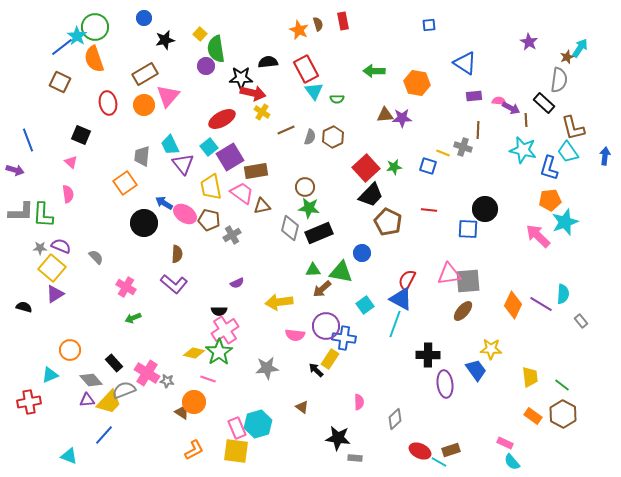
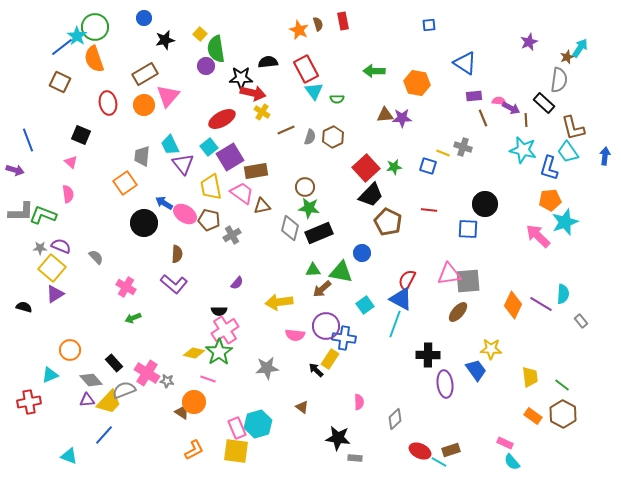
purple star at (529, 42): rotated 18 degrees clockwise
brown line at (478, 130): moved 5 px right, 12 px up; rotated 24 degrees counterclockwise
black circle at (485, 209): moved 5 px up
green L-shape at (43, 215): rotated 108 degrees clockwise
purple semicircle at (237, 283): rotated 24 degrees counterclockwise
brown ellipse at (463, 311): moved 5 px left, 1 px down
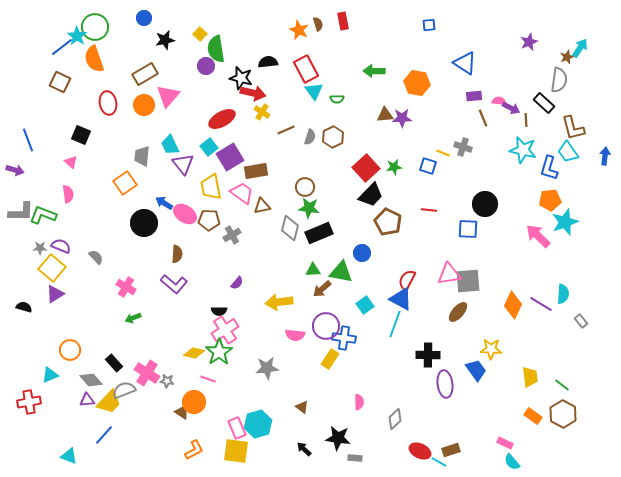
black star at (241, 78): rotated 15 degrees clockwise
brown pentagon at (209, 220): rotated 10 degrees counterclockwise
black arrow at (316, 370): moved 12 px left, 79 px down
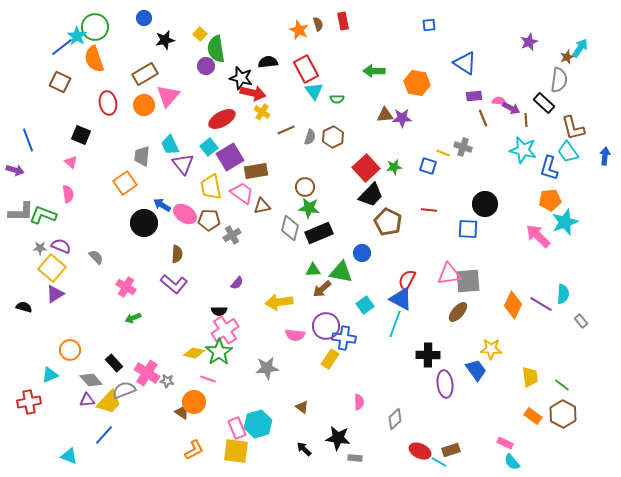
blue arrow at (164, 203): moved 2 px left, 2 px down
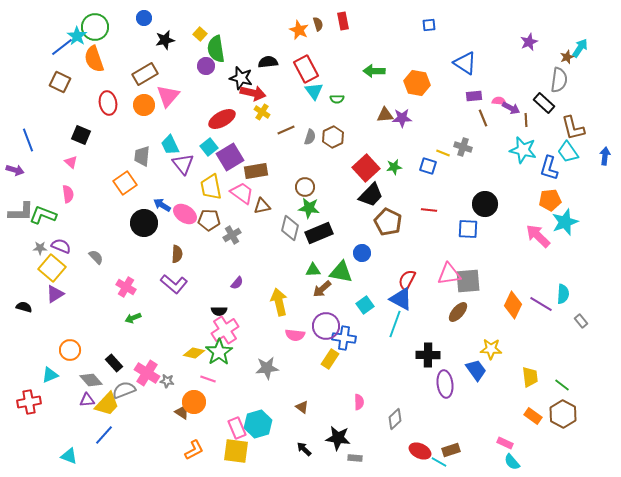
yellow arrow at (279, 302): rotated 84 degrees clockwise
yellow trapezoid at (109, 402): moved 2 px left, 2 px down
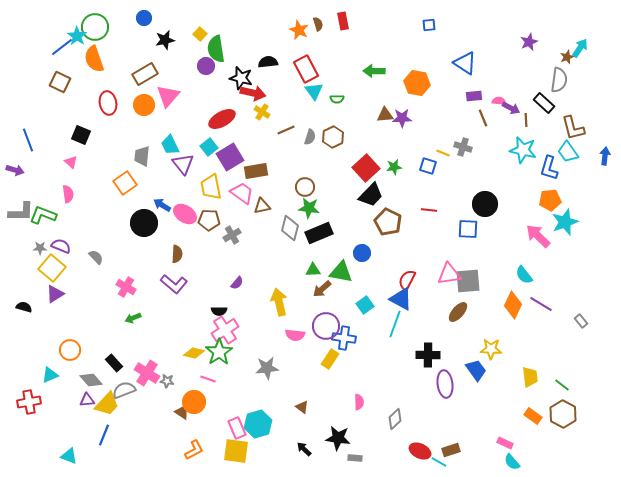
cyan semicircle at (563, 294): moved 39 px left, 19 px up; rotated 138 degrees clockwise
blue line at (104, 435): rotated 20 degrees counterclockwise
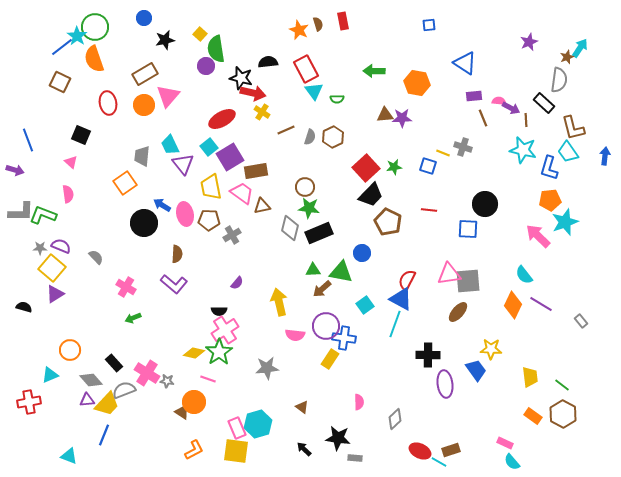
pink ellipse at (185, 214): rotated 45 degrees clockwise
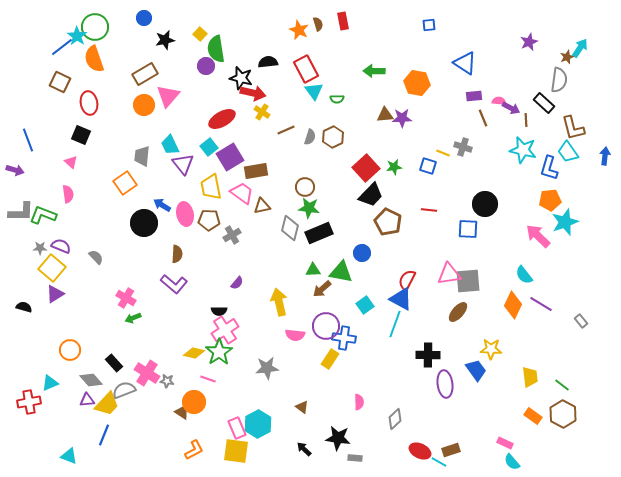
red ellipse at (108, 103): moved 19 px left
pink cross at (126, 287): moved 11 px down
cyan triangle at (50, 375): moved 8 px down
cyan hexagon at (258, 424): rotated 12 degrees counterclockwise
